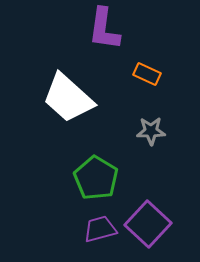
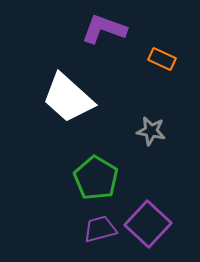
purple L-shape: rotated 102 degrees clockwise
orange rectangle: moved 15 px right, 15 px up
gray star: rotated 12 degrees clockwise
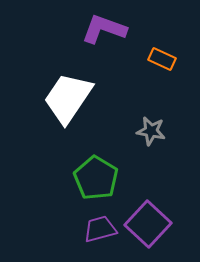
white trapezoid: rotated 82 degrees clockwise
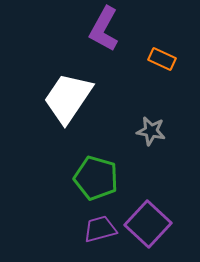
purple L-shape: rotated 81 degrees counterclockwise
green pentagon: rotated 15 degrees counterclockwise
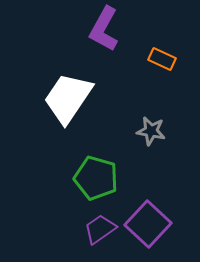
purple trapezoid: rotated 20 degrees counterclockwise
